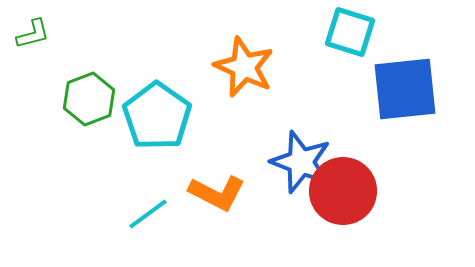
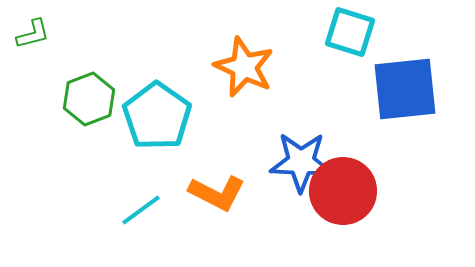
blue star: rotated 18 degrees counterclockwise
cyan line: moved 7 px left, 4 px up
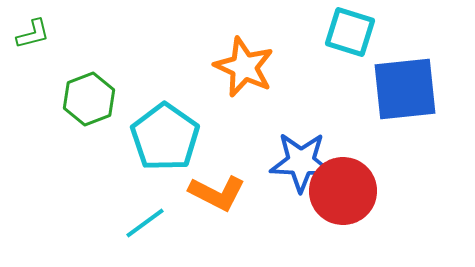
cyan pentagon: moved 8 px right, 21 px down
cyan line: moved 4 px right, 13 px down
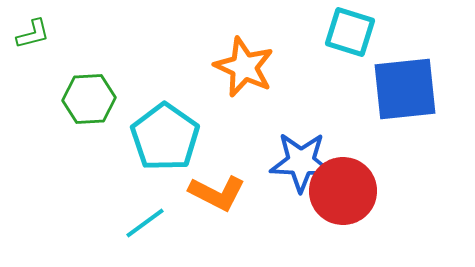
green hexagon: rotated 18 degrees clockwise
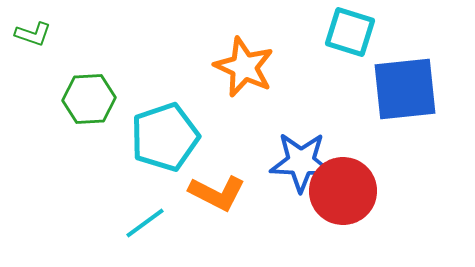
green L-shape: rotated 33 degrees clockwise
cyan pentagon: rotated 18 degrees clockwise
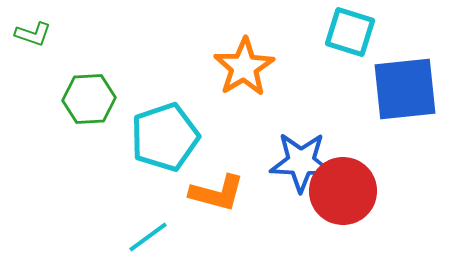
orange star: rotated 16 degrees clockwise
orange L-shape: rotated 12 degrees counterclockwise
cyan line: moved 3 px right, 14 px down
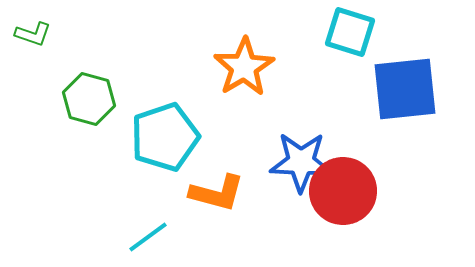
green hexagon: rotated 18 degrees clockwise
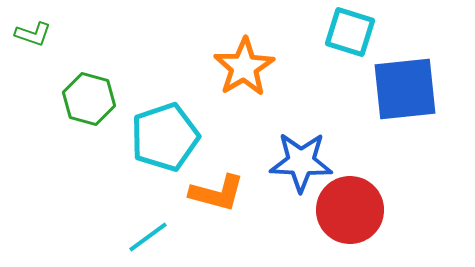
red circle: moved 7 px right, 19 px down
